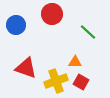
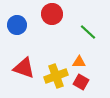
blue circle: moved 1 px right
orange triangle: moved 4 px right
red triangle: moved 2 px left
yellow cross: moved 5 px up
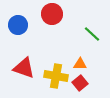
blue circle: moved 1 px right
green line: moved 4 px right, 2 px down
orange triangle: moved 1 px right, 2 px down
yellow cross: rotated 30 degrees clockwise
red square: moved 1 px left, 1 px down; rotated 21 degrees clockwise
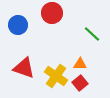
red circle: moved 1 px up
yellow cross: rotated 25 degrees clockwise
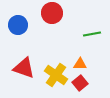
green line: rotated 54 degrees counterclockwise
yellow cross: moved 1 px up
